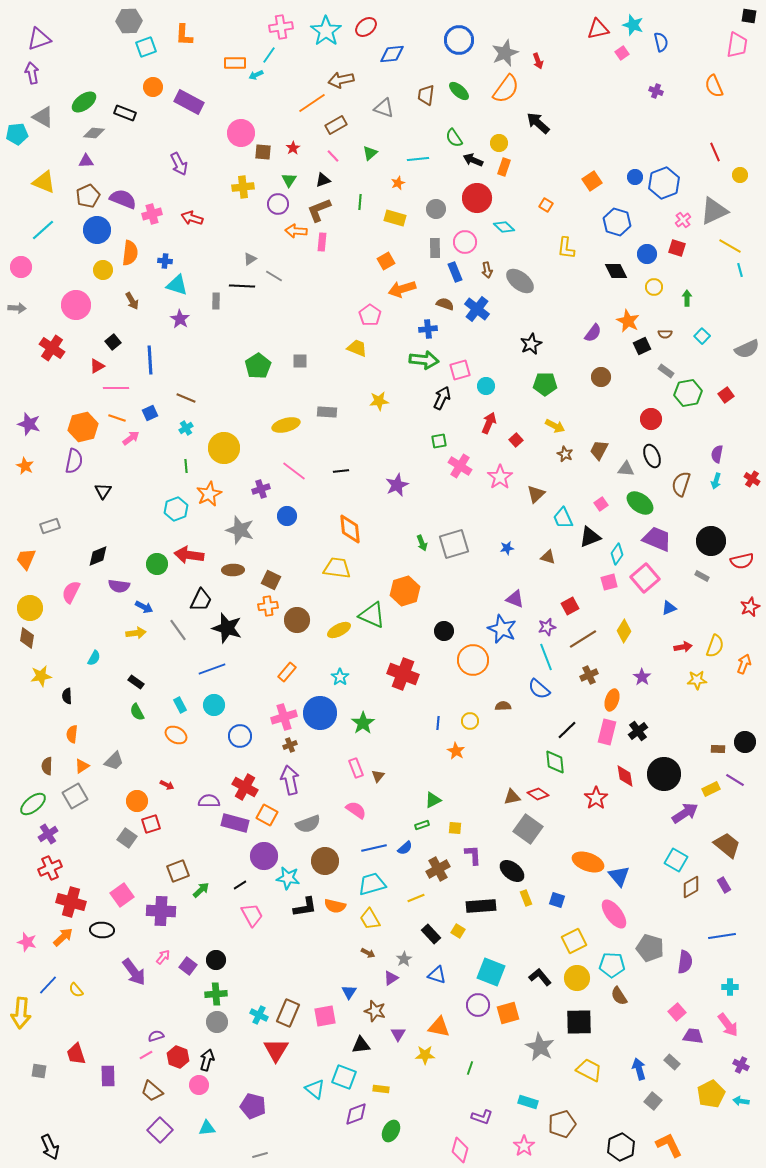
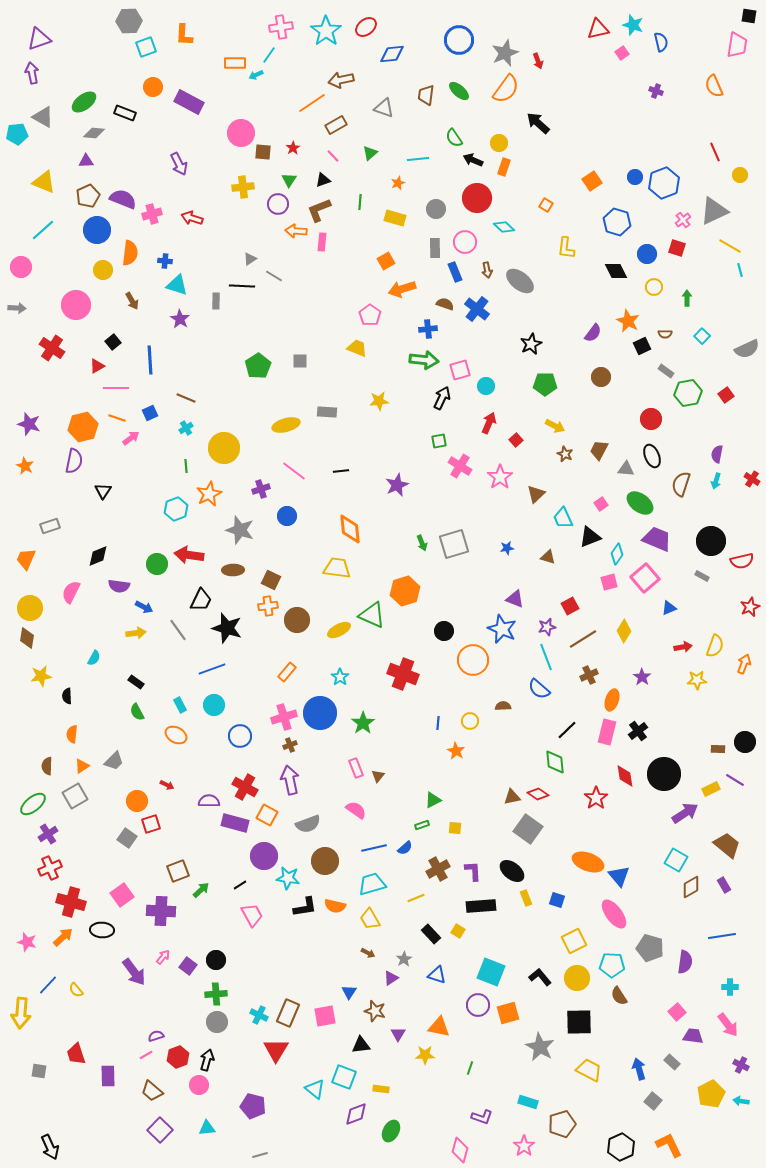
purple L-shape at (473, 855): moved 16 px down
red hexagon at (178, 1057): rotated 20 degrees clockwise
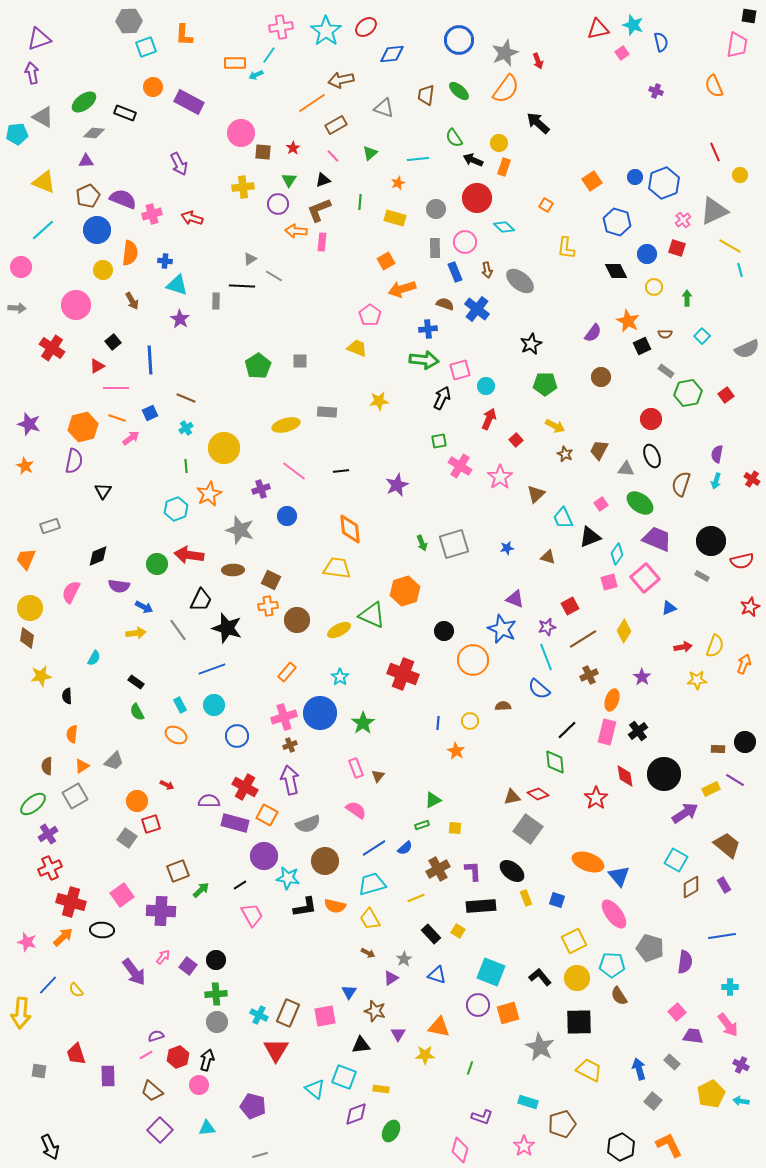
red arrow at (489, 423): moved 4 px up
blue circle at (240, 736): moved 3 px left
blue line at (374, 848): rotated 20 degrees counterclockwise
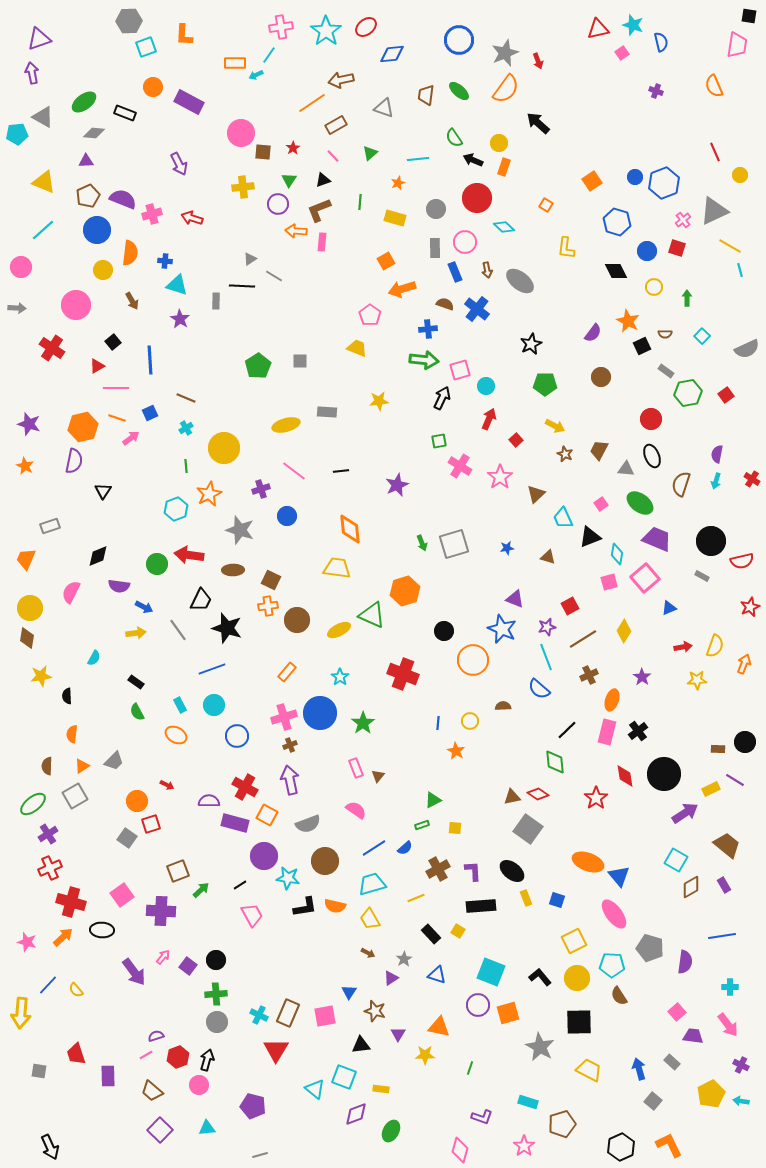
blue circle at (647, 254): moved 3 px up
cyan diamond at (617, 554): rotated 25 degrees counterclockwise
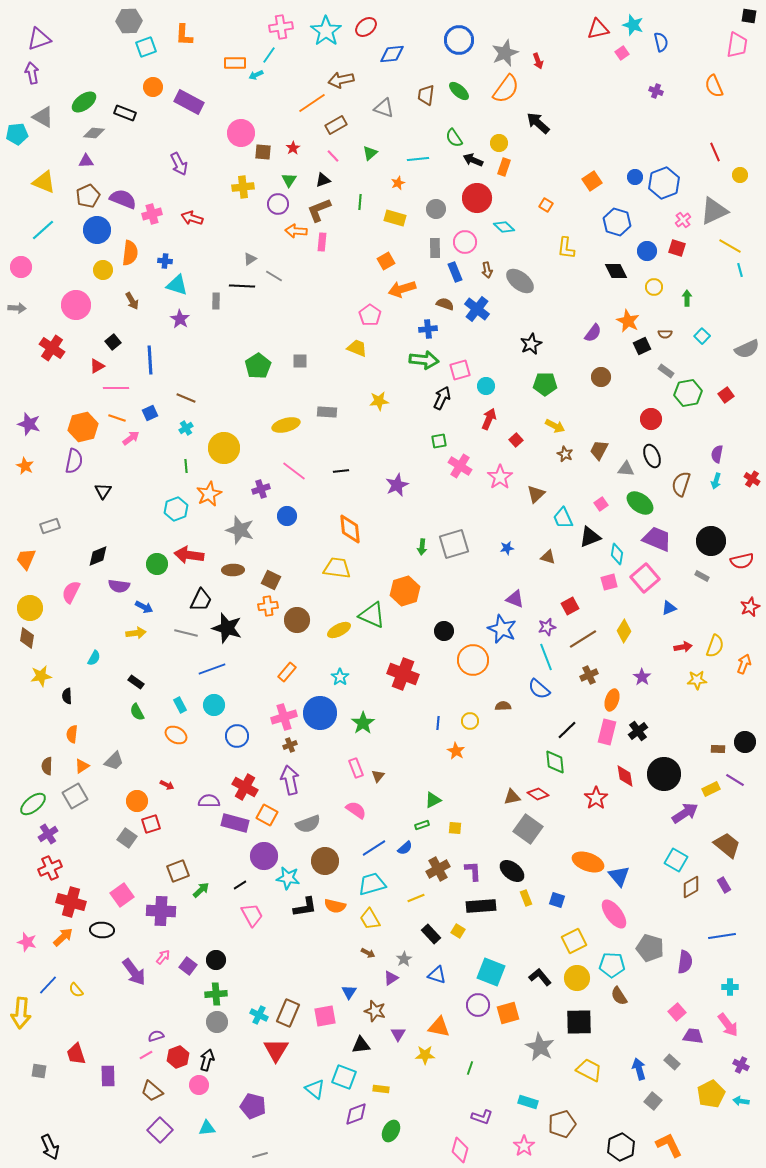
green arrow at (422, 543): moved 4 px down; rotated 28 degrees clockwise
gray line at (178, 630): moved 8 px right, 3 px down; rotated 40 degrees counterclockwise
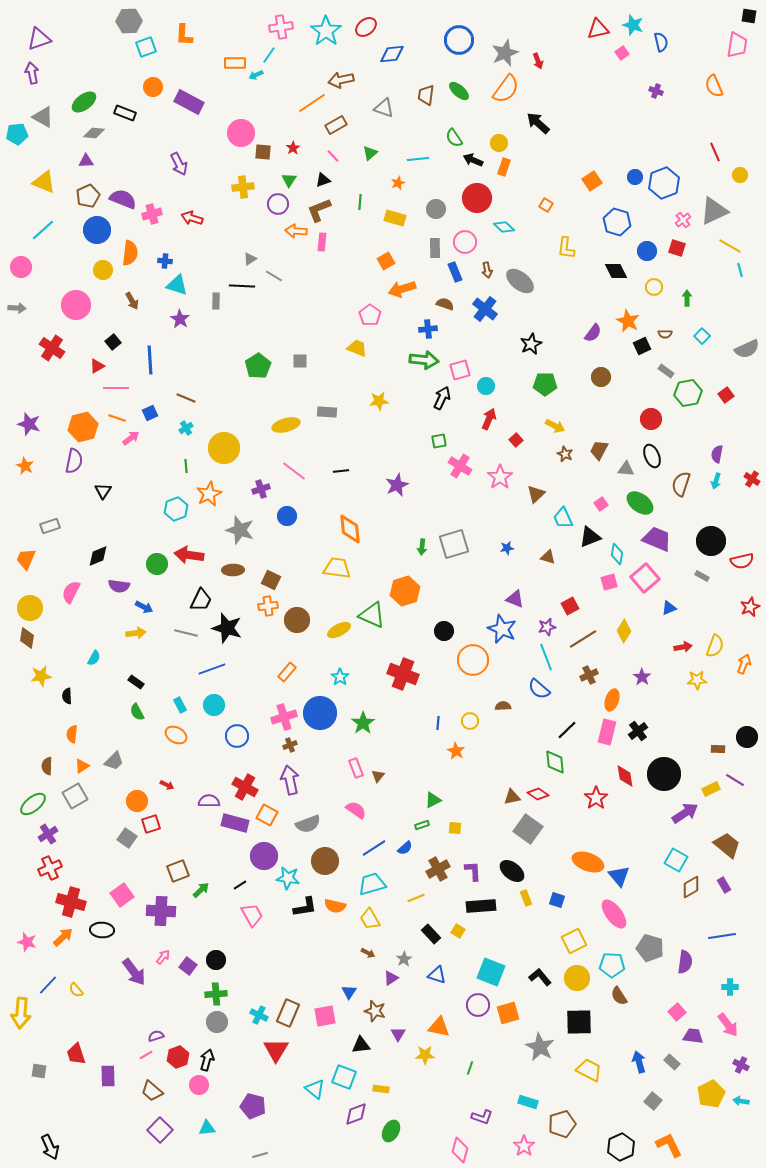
blue cross at (477, 309): moved 8 px right
black circle at (745, 742): moved 2 px right, 5 px up
blue arrow at (639, 1069): moved 7 px up
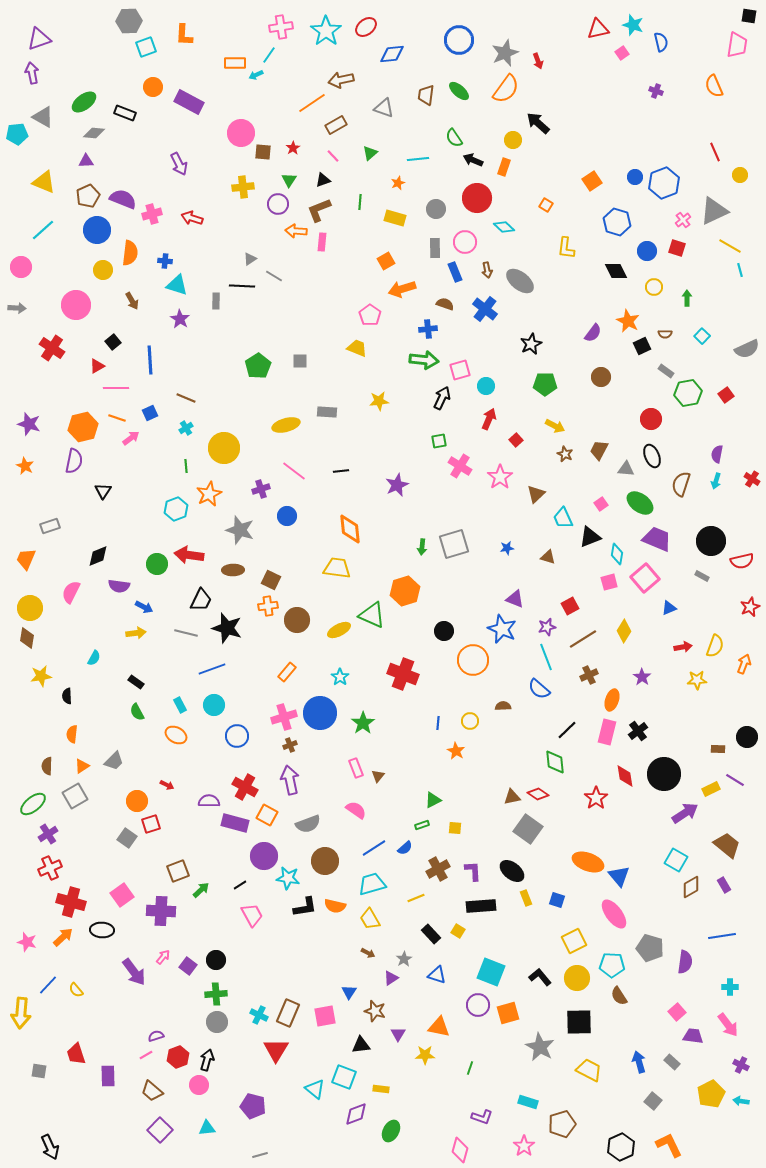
yellow circle at (499, 143): moved 14 px right, 3 px up
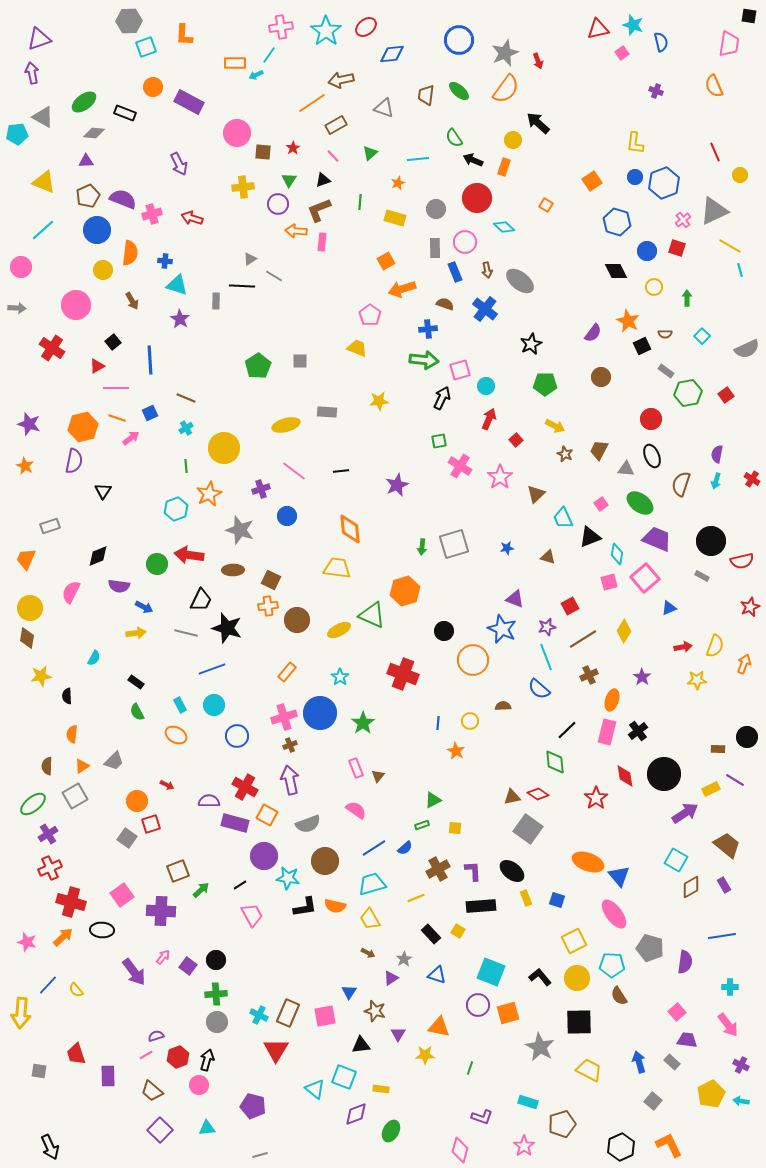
pink trapezoid at (737, 45): moved 8 px left, 1 px up
pink circle at (241, 133): moved 4 px left
yellow L-shape at (566, 248): moved 69 px right, 105 px up
purple trapezoid at (693, 1036): moved 6 px left, 4 px down
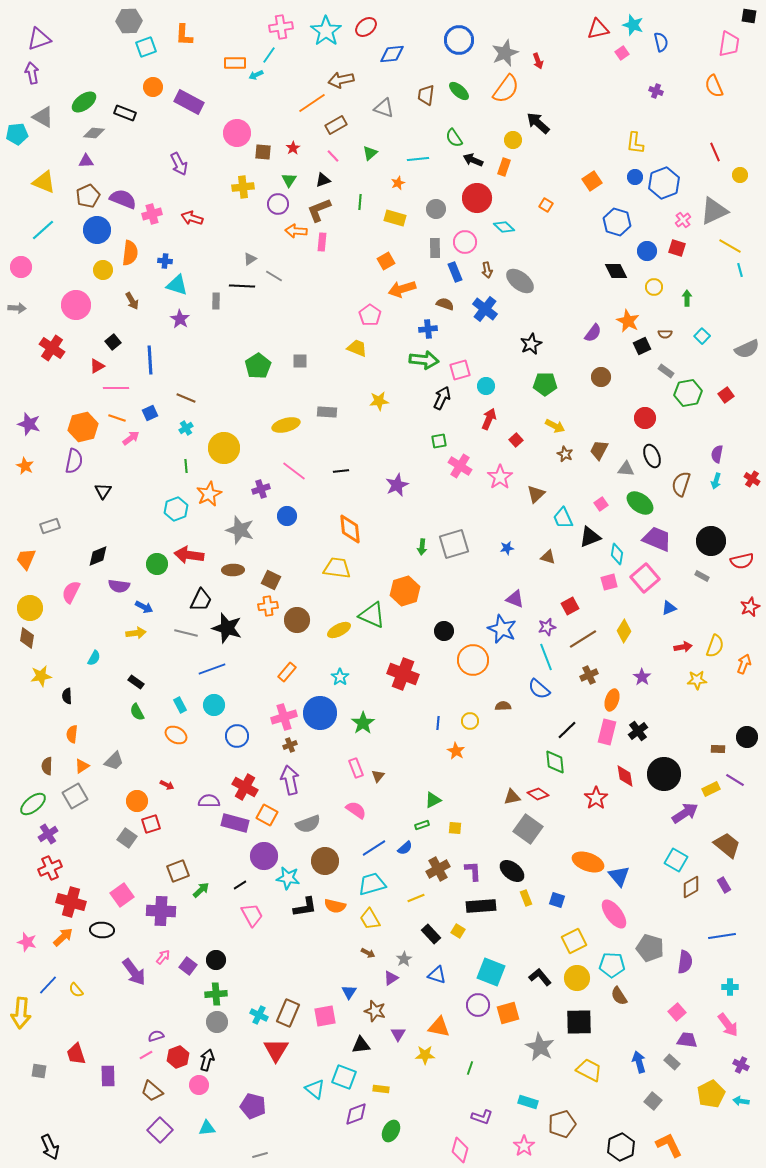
red circle at (651, 419): moved 6 px left, 1 px up
